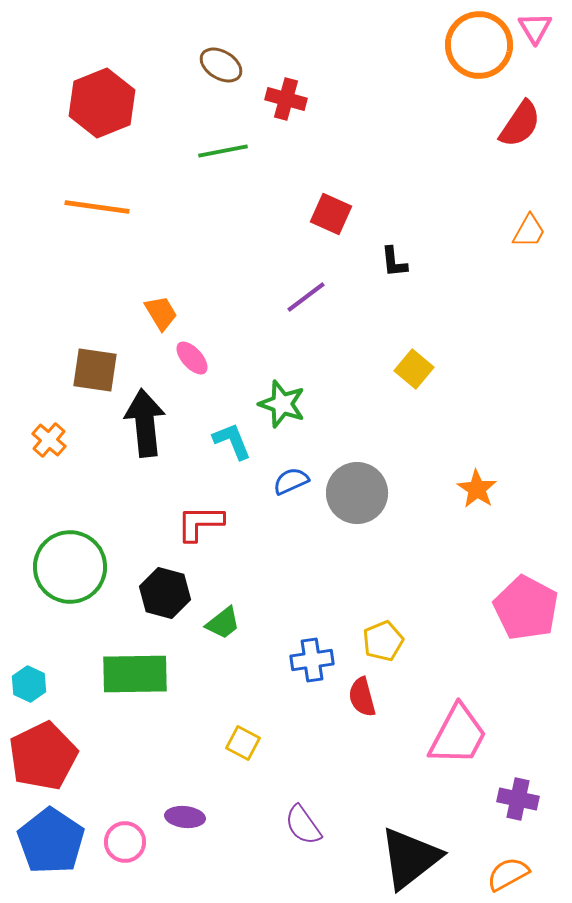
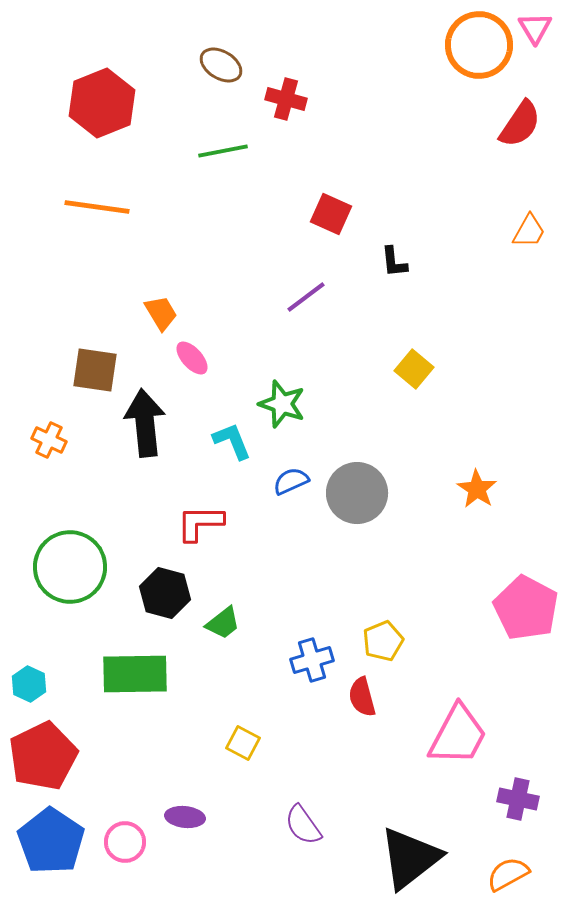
orange cross at (49, 440): rotated 16 degrees counterclockwise
blue cross at (312, 660): rotated 9 degrees counterclockwise
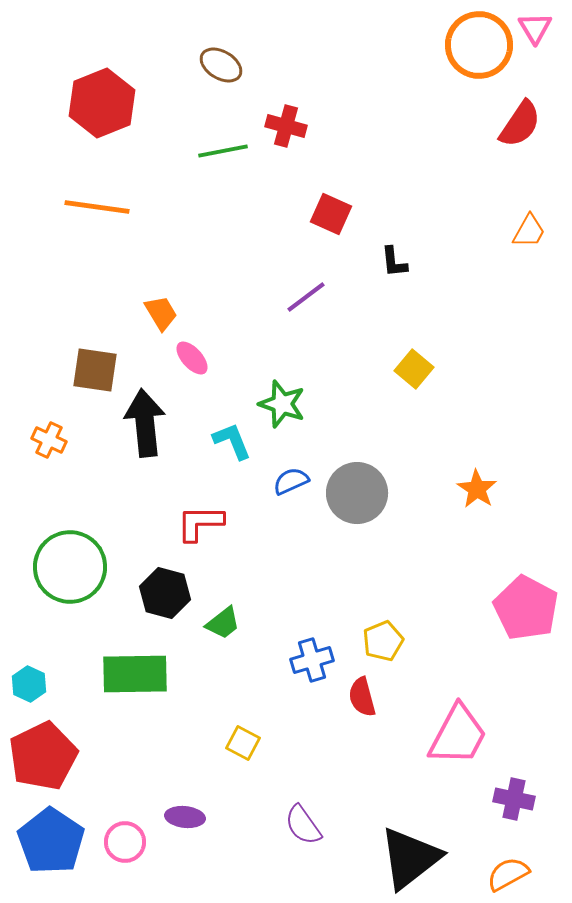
red cross at (286, 99): moved 27 px down
purple cross at (518, 799): moved 4 px left
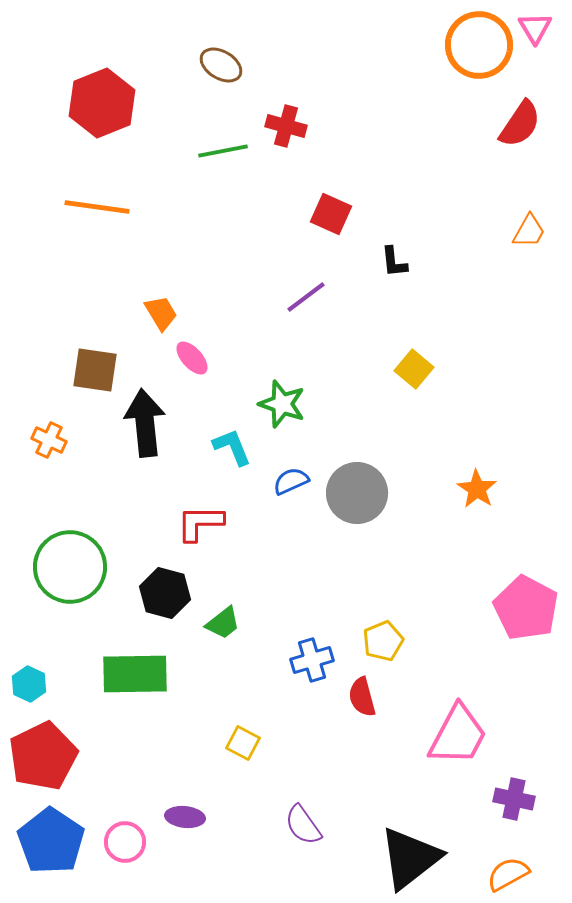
cyan L-shape at (232, 441): moved 6 px down
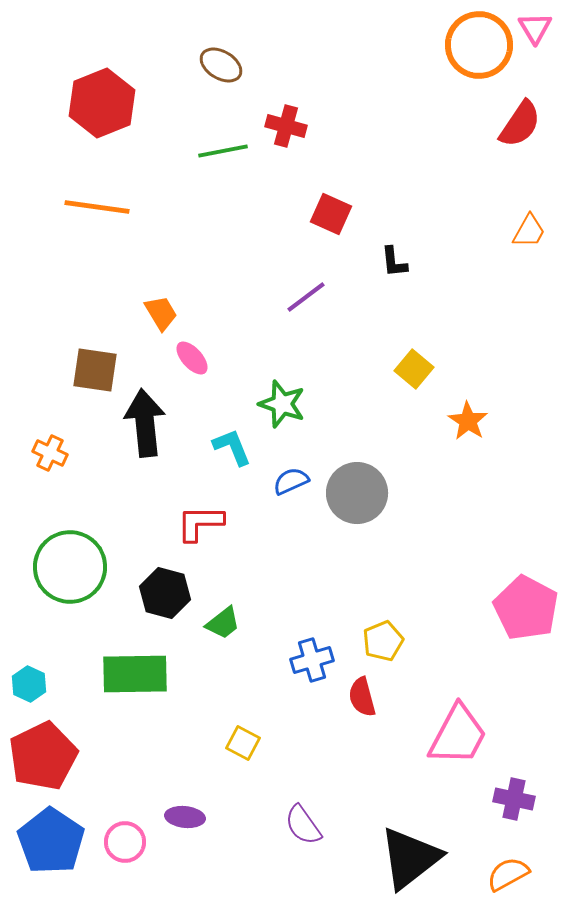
orange cross at (49, 440): moved 1 px right, 13 px down
orange star at (477, 489): moved 9 px left, 68 px up
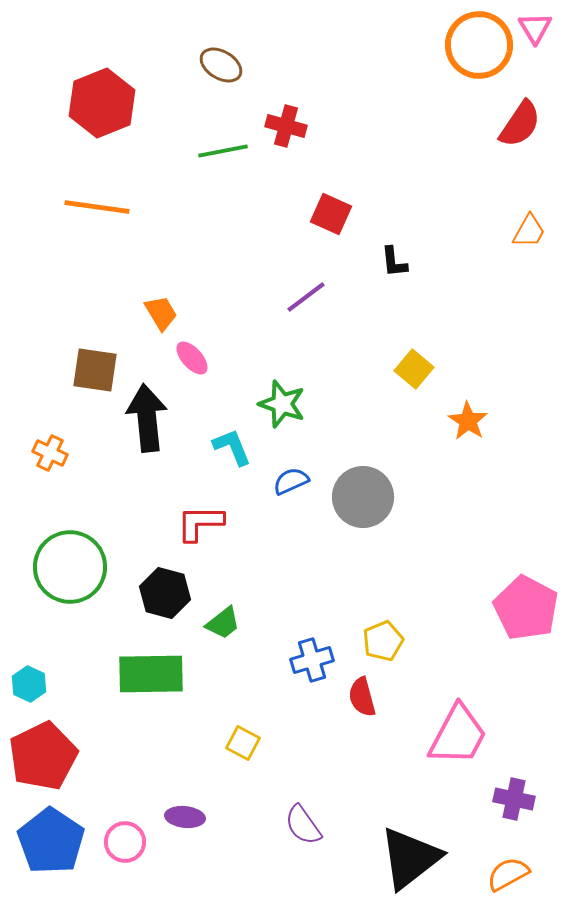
black arrow at (145, 423): moved 2 px right, 5 px up
gray circle at (357, 493): moved 6 px right, 4 px down
green rectangle at (135, 674): moved 16 px right
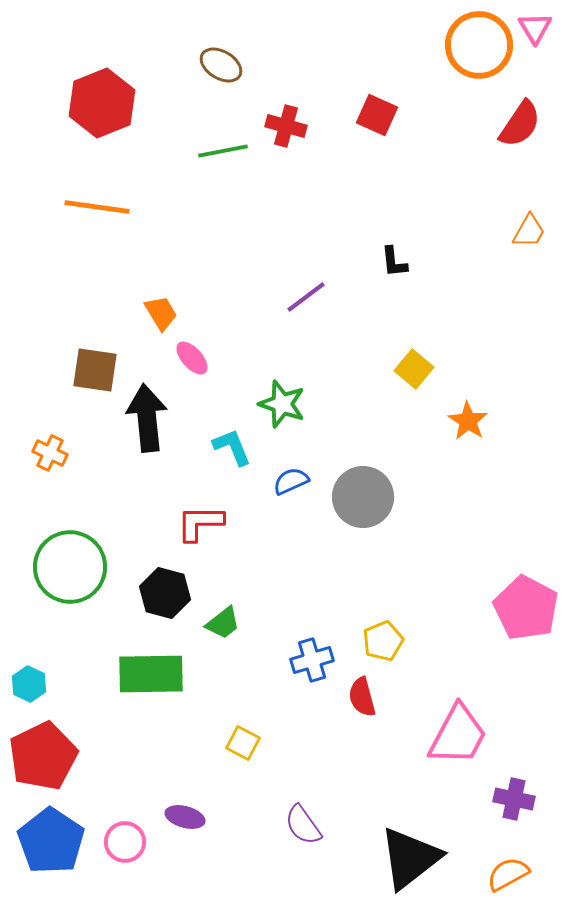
red square at (331, 214): moved 46 px right, 99 px up
purple ellipse at (185, 817): rotated 9 degrees clockwise
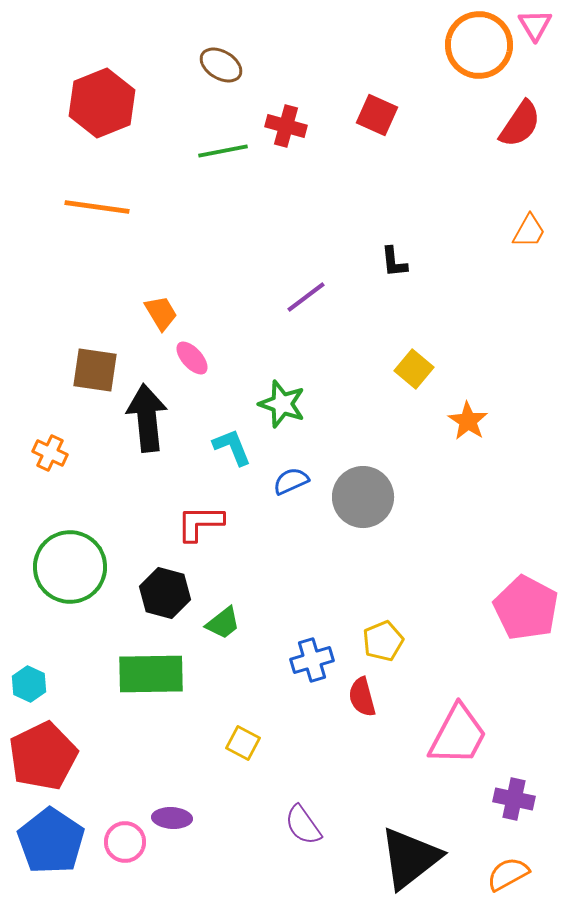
pink triangle at (535, 28): moved 3 px up
purple ellipse at (185, 817): moved 13 px left, 1 px down; rotated 12 degrees counterclockwise
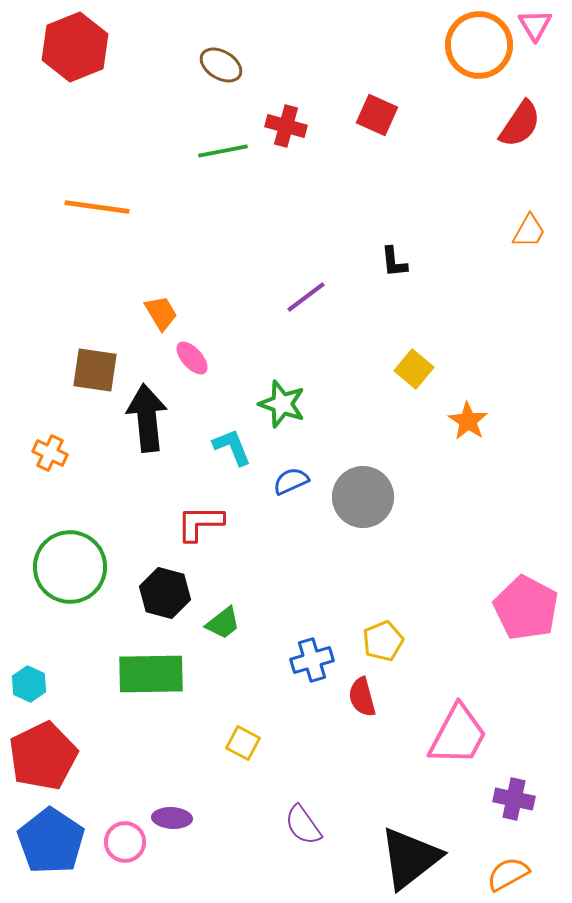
red hexagon at (102, 103): moved 27 px left, 56 px up
